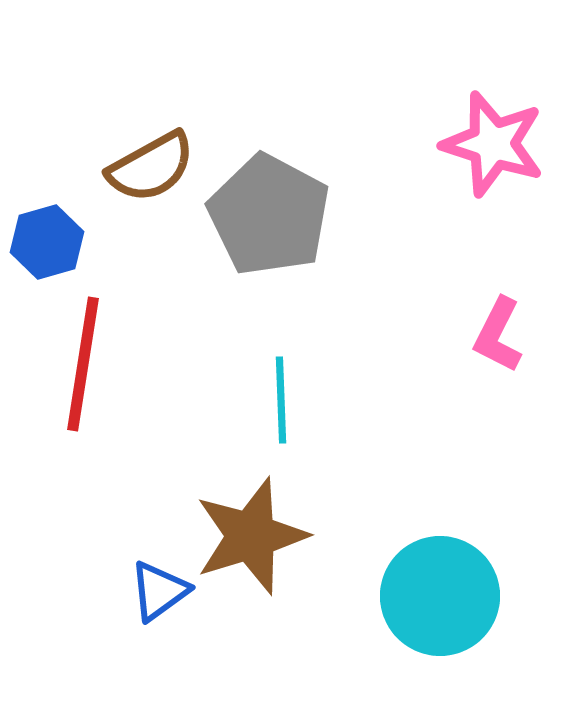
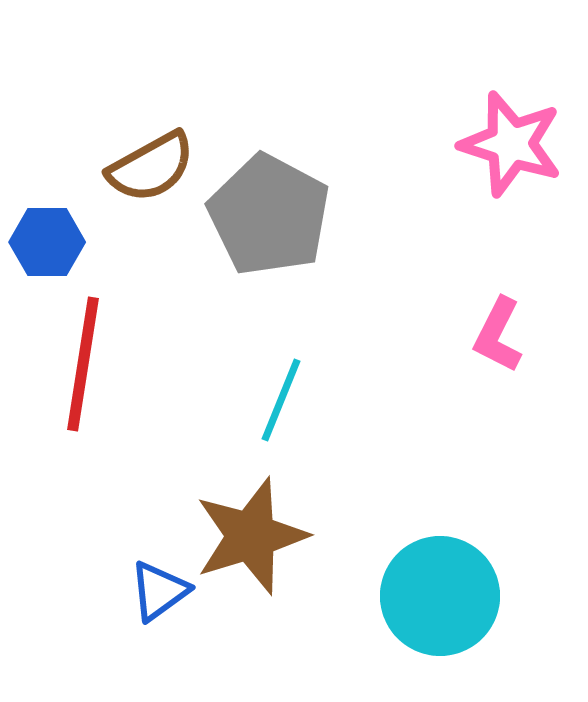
pink star: moved 18 px right
blue hexagon: rotated 16 degrees clockwise
cyan line: rotated 24 degrees clockwise
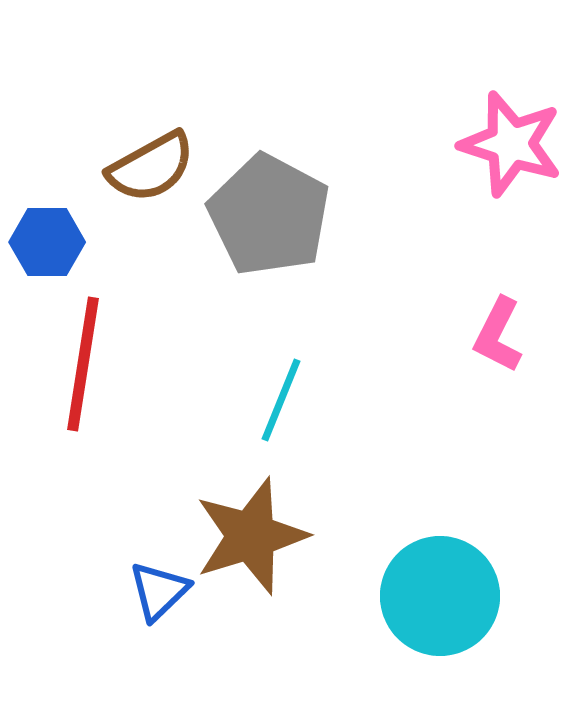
blue triangle: rotated 8 degrees counterclockwise
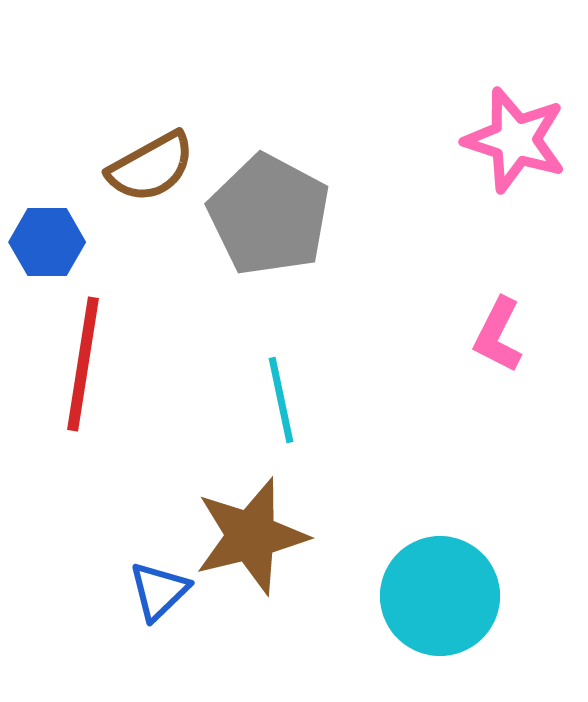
pink star: moved 4 px right, 4 px up
cyan line: rotated 34 degrees counterclockwise
brown star: rotated 3 degrees clockwise
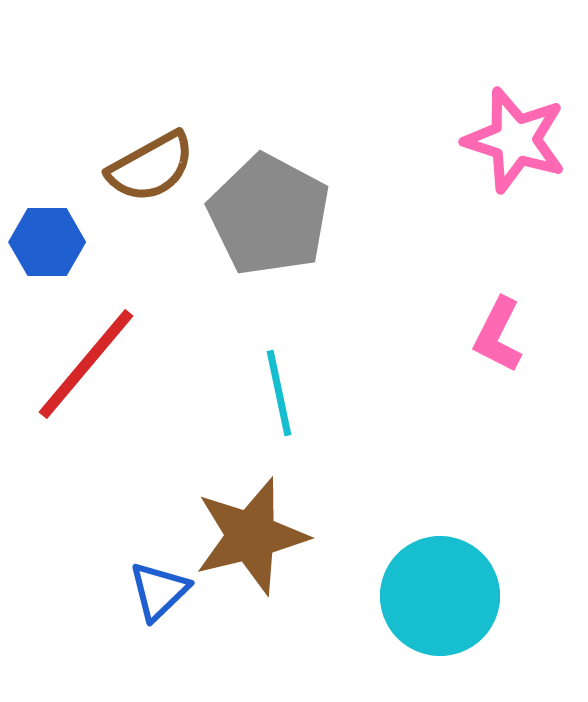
red line: moved 3 px right; rotated 31 degrees clockwise
cyan line: moved 2 px left, 7 px up
